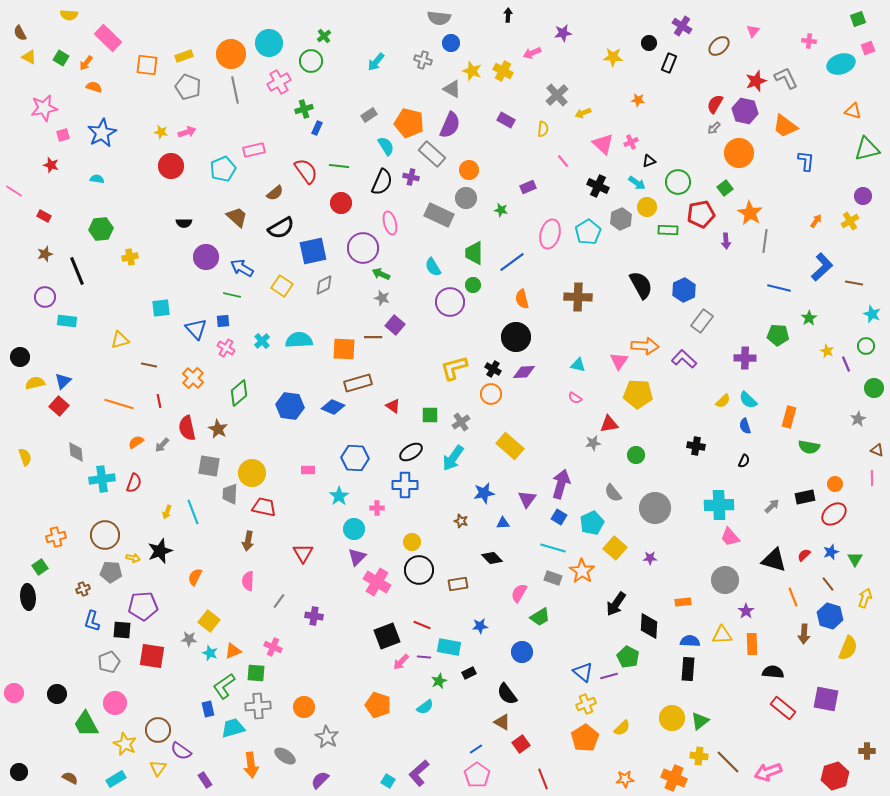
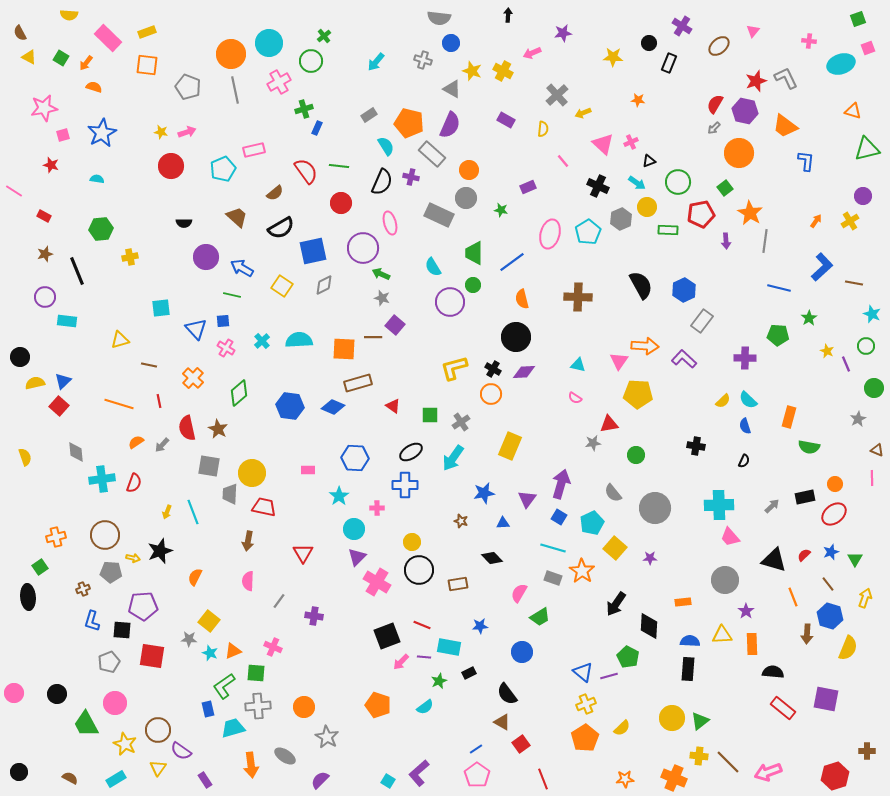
yellow rectangle at (184, 56): moved 37 px left, 24 px up
yellow rectangle at (510, 446): rotated 72 degrees clockwise
brown arrow at (804, 634): moved 3 px right
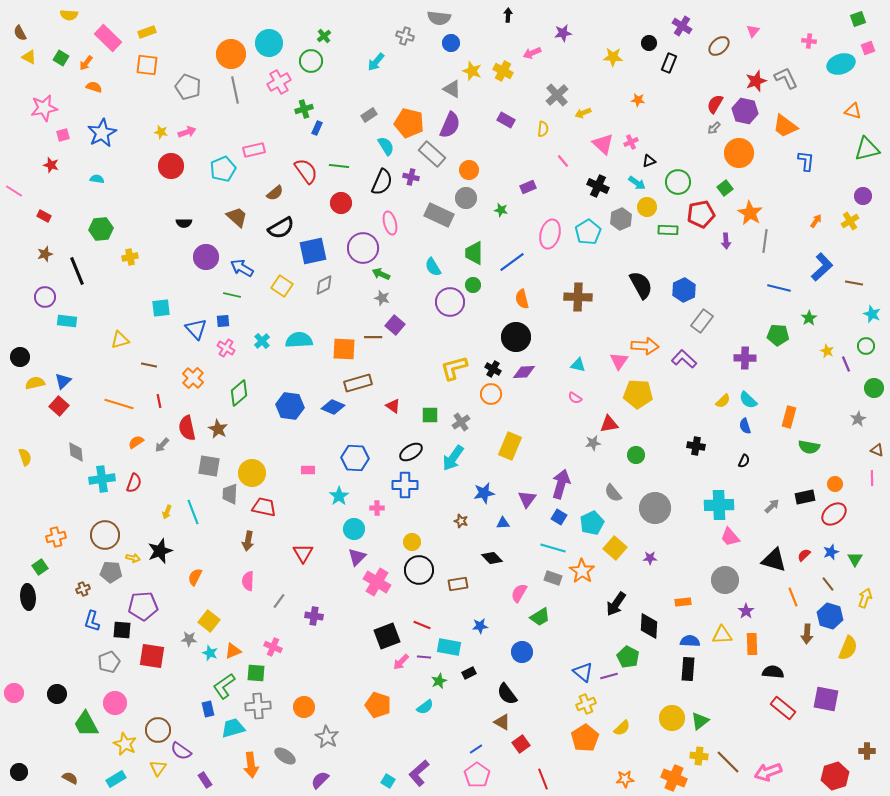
gray cross at (423, 60): moved 18 px left, 24 px up
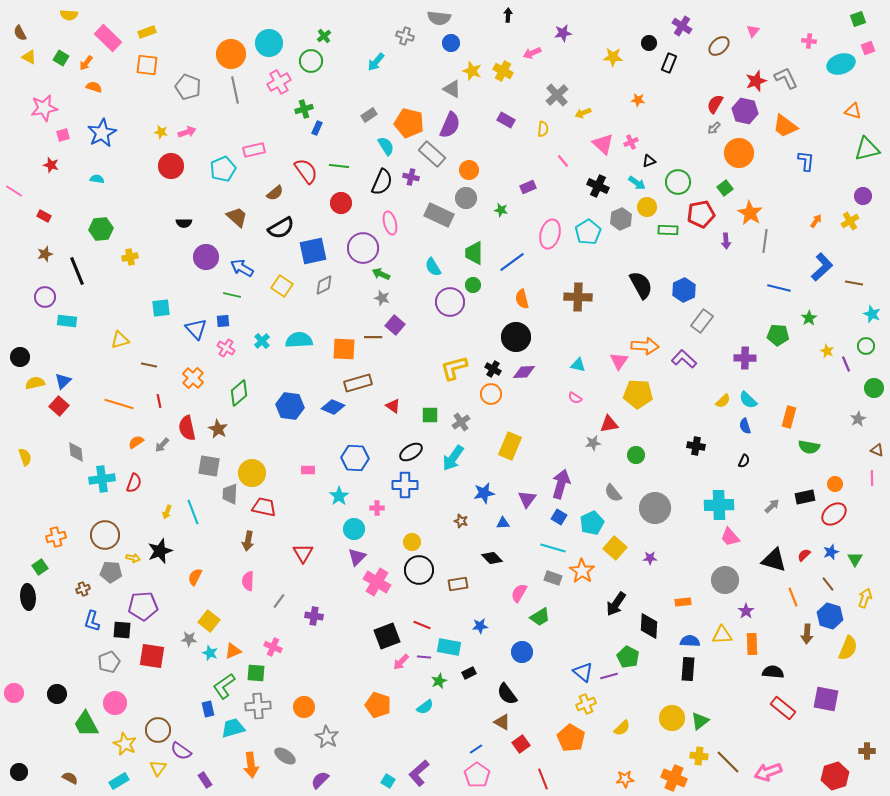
orange pentagon at (585, 738): moved 14 px left; rotated 8 degrees counterclockwise
cyan rectangle at (116, 779): moved 3 px right, 2 px down
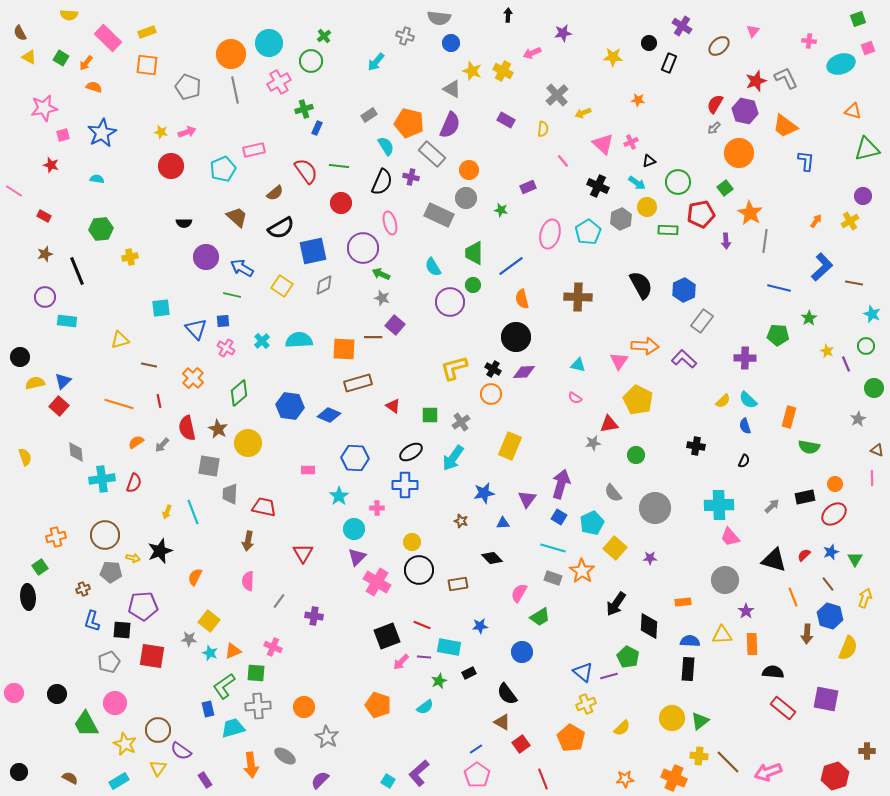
blue line at (512, 262): moved 1 px left, 4 px down
yellow pentagon at (638, 394): moved 6 px down; rotated 24 degrees clockwise
blue diamond at (333, 407): moved 4 px left, 8 px down
yellow circle at (252, 473): moved 4 px left, 30 px up
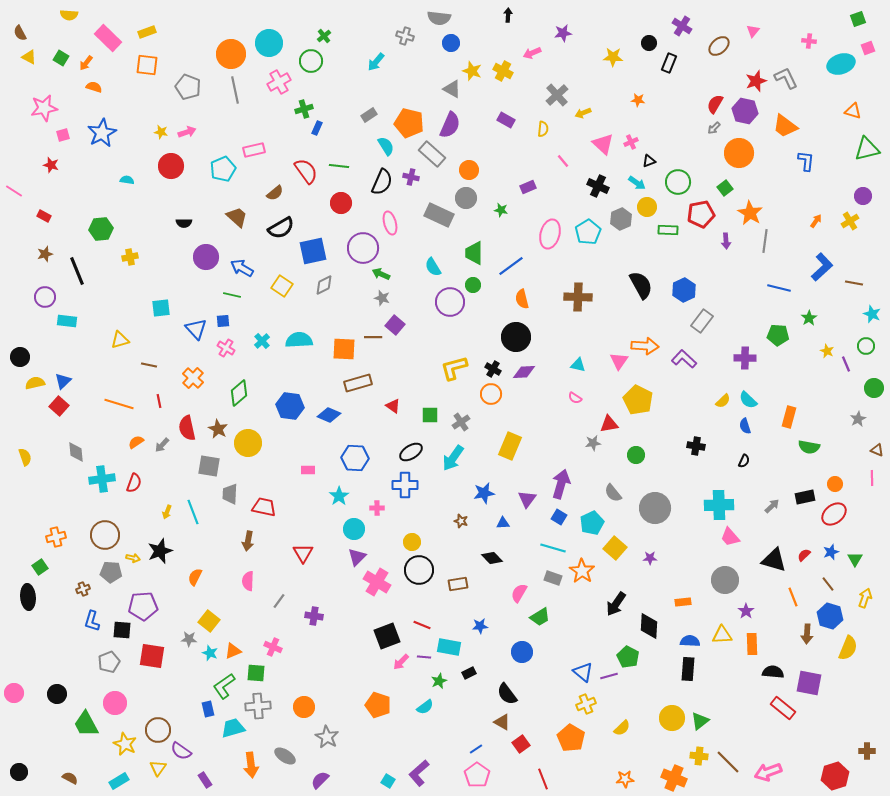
cyan semicircle at (97, 179): moved 30 px right, 1 px down
purple square at (826, 699): moved 17 px left, 16 px up
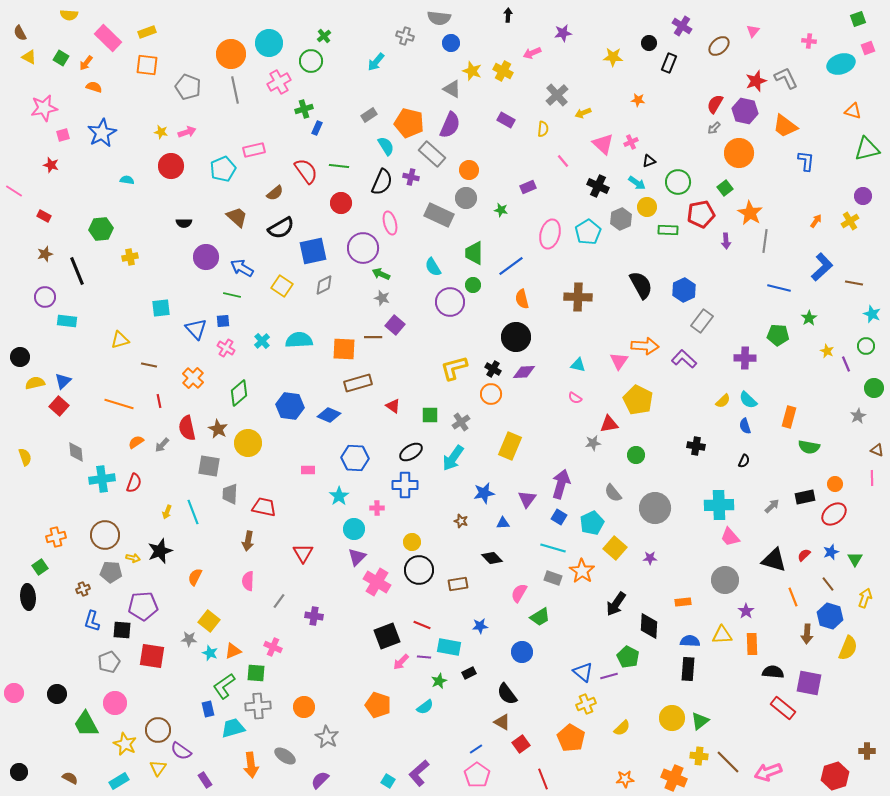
gray star at (858, 419): moved 3 px up
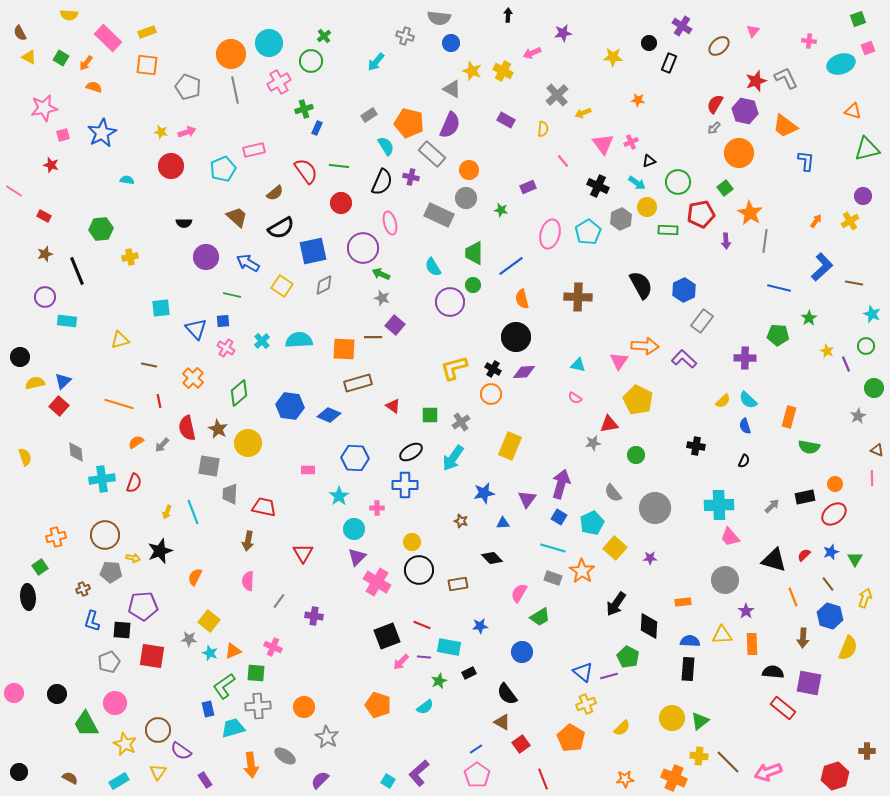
pink triangle at (603, 144): rotated 10 degrees clockwise
blue arrow at (242, 268): moved 6 px right, 5 px up
brown arrow at (807, 634): moved 4 px left, 4 px down
yellow triangle at (158, 768): moved 4 px down
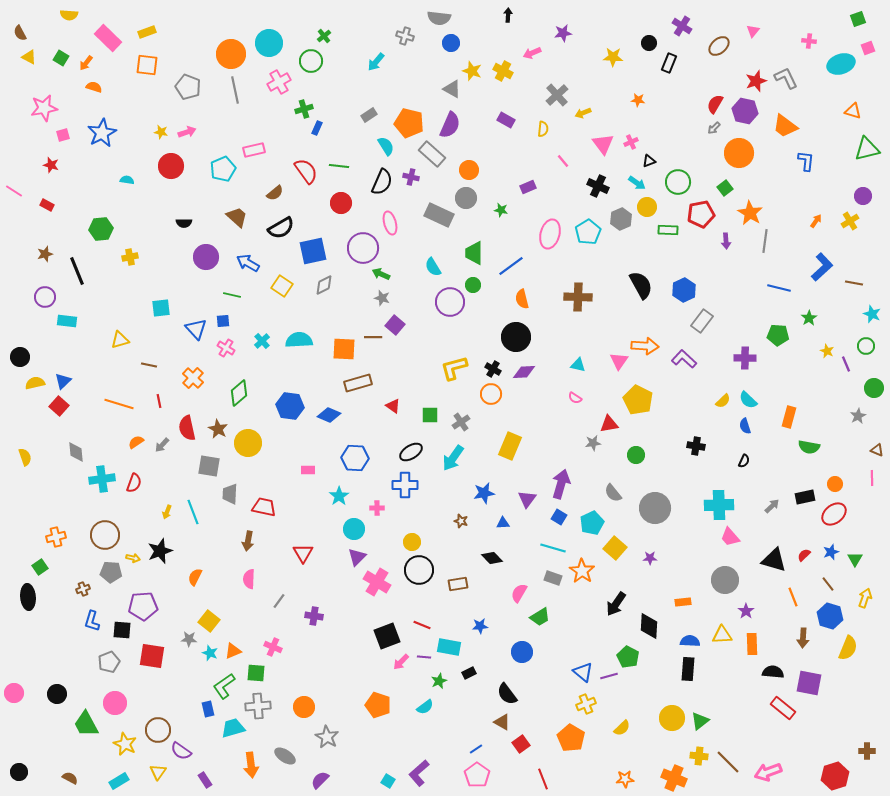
red rectangle at (44, 216): moved 3 px right, 11 px up
pink semicircle at (248, 581): moved 1 px right, 2 px up
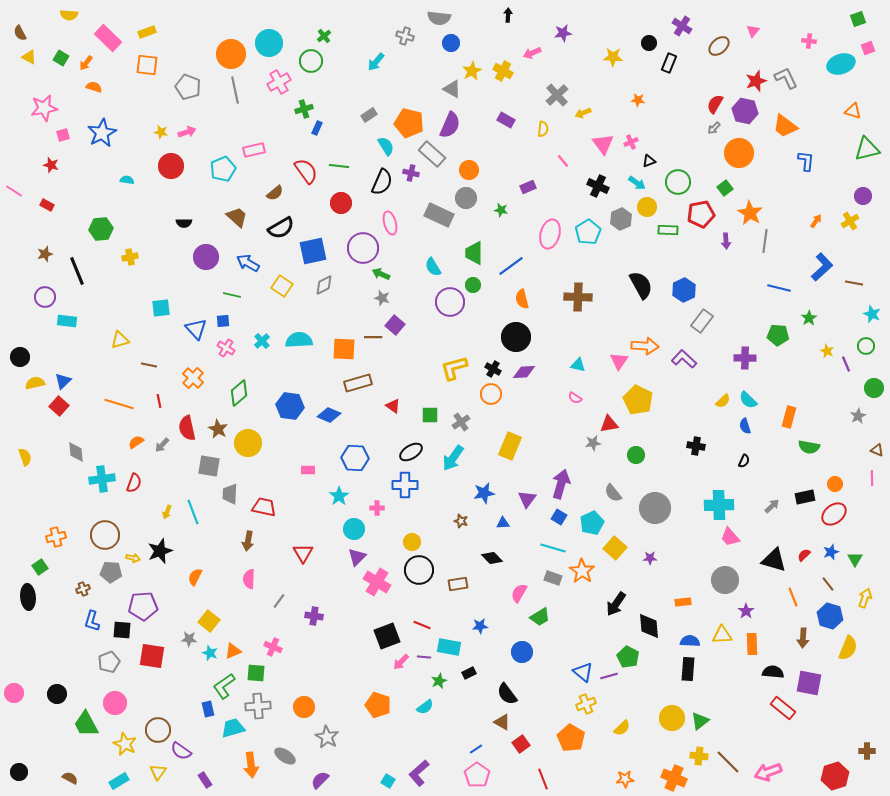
yellow star at (472, 71): rotated 24 degrees clockwise
purple cross at (411, 177): moved 4 px up
black diamond at (649, 626): rotated 8 degrees counterclockwise
